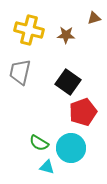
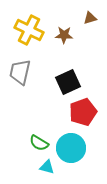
brown triangle: moved 4 px left
yellow cross: rotated 12 degrees clockwise
brown star: moved 2 px left
black square: rotated 30 degrees clockwise
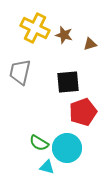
brown triangle: moved 26 px down
yellow cross: moved 6 px right, 2 px up
brown star: rotated 12 degrees clockwise
black square: rotated 20 degrees clockwise
cyan circle: moved 4 px left
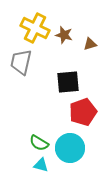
gray trapezoid: moved 1 px right, 10 px up
cyan circle: moved 3 px right
cyan triangle: moved 6 px left, 2 px up
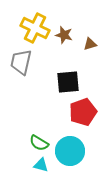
cyan circle: moved 3 px down
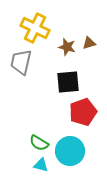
brown star: moved 3 px right, 12 px down
brown triangle: moved 1 px left, 1 px up
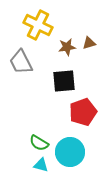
yellow cross: moved 3 px right, 3 px up
brown star: rotated 24 degrees counterclockwise
gray trapezoid: rotated 40 degrees counterclockwise
black square: moved 4 px left, 1 px up
cyan circle: moved 1 px down
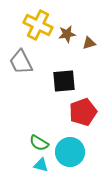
brown star: moved 13 px up
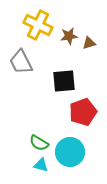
brown star: moved 2 px right, 2 px down
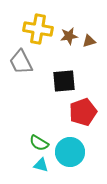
yellow cross: moved 4 px down; rotated 16 degrees counterclockwise
brown triangle: moved 2 px up
